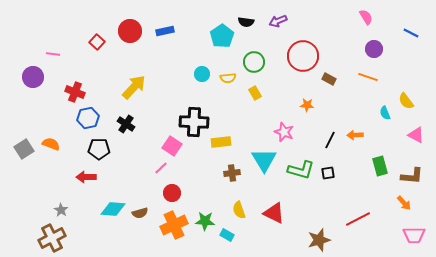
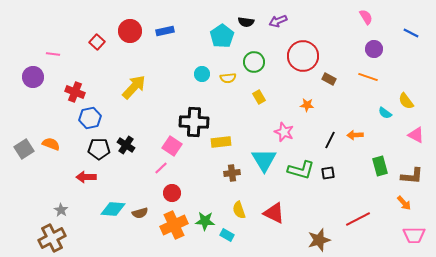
yellow rectangle at (255, 93): moved 4 px right, 4 px down
cyan semicircle at (385, 113): rotated 32 degrees counterclockwise
blue hexagon at (88, 118): moved 2 px right
black cross at (126, 124): moved 21 px down
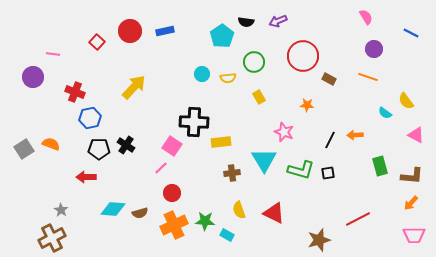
orange arrow at (404, 203): moved 7 px right; rotated 84 degrees clockwise
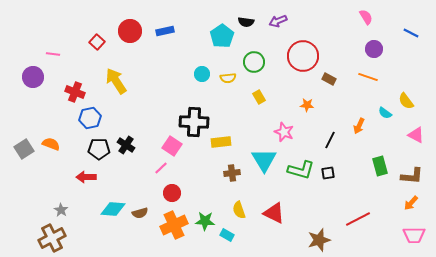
yellow arrow at (134, 87): moved 18 px left, 6 px up; rotated 76 degrees counterclockwise
orange arrow at (355, 135): moved 4 px right, 9 px up; rotated 63 degrees counterclockwise
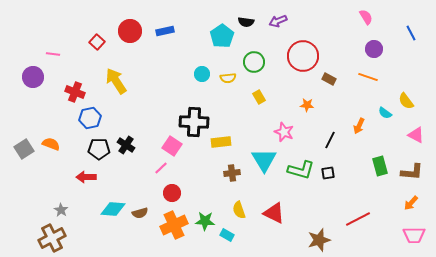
blue line at (411, 33): rotated 35 degrees clockwise
brown L-shape at (412, 176): moved 4 px up
